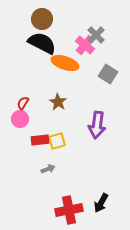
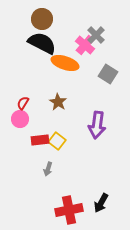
yellow square: rotated 36 degrees counterclockwise
gray arrow: rotated 128 degrees clockwise
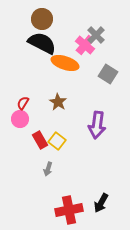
red rectangle: rotated 66 degrees clockwise
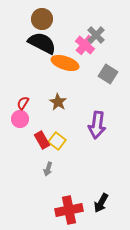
red rectangle: moved 2 px right
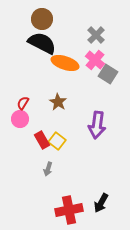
pink cross: moved 10 px right, 15 px down
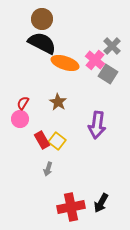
gray cross: moved 16 px right, 11 px down
red cross: moved 2 px right, 3 px up
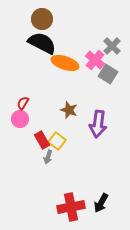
brown star: moved 11 px right, 8 px down; rotated 12 degrees counterclockwise
purple arrow: moved 1 px right, 1 px up
gray arrow: moved 12 px up
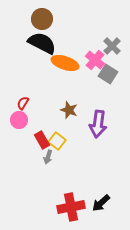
pink circle: moved 1 px left, 1 px down
black arrow: rotated 18 degrees clockwise
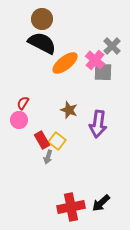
orange ellipse: rotated 56 degrees counterclockwise
gray square: moved 5 px left, 2 px up; rotated 30 degrees counterclockwise
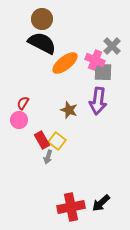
pink cross: rotated 18 degrees counterclockwise
purple arrow: moved 23 px up
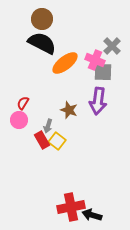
gray arrow: moved 31 px up
black arrow: moved 9 px left, 12 px down; rotated 60 degrees clockwise
